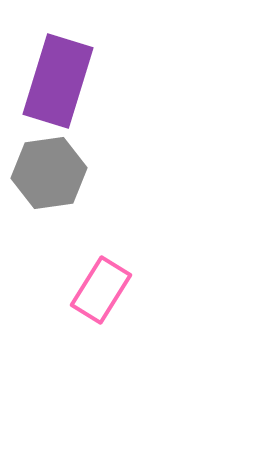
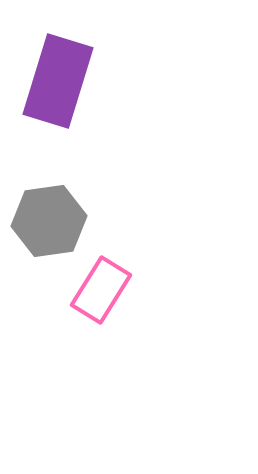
gray hexagon: moved 48 px down
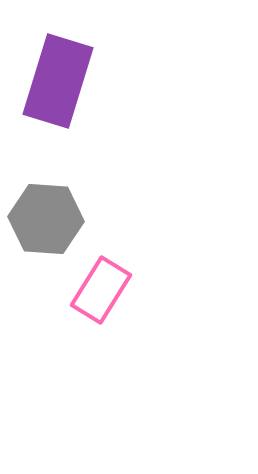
gray hexagon: moved 3 px left, 2 px up; rotated 12 degrees clockwise
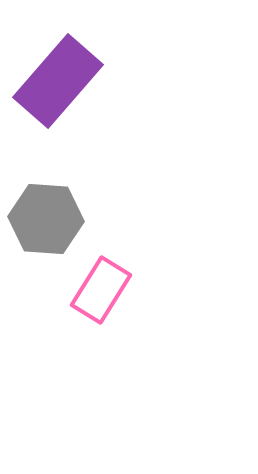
purple rectangle: rotated 24 degrees clockwise
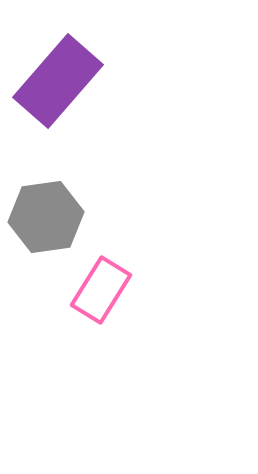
gray hexagon: moved 2 px up; rotated 12 degrees counterclockwise
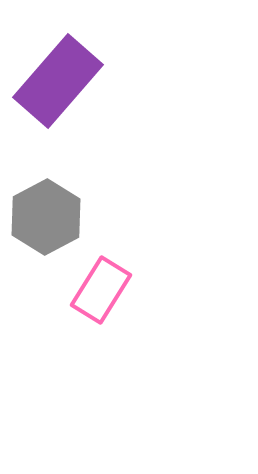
gray hexagon: rotated 20 degrees counterclockwise
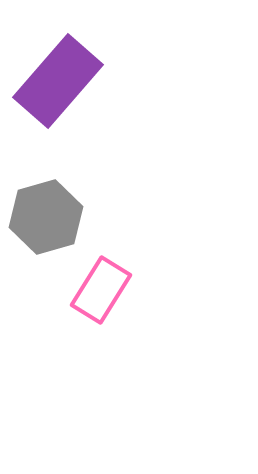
gray hexagon: rotated 12 degrees clockwise
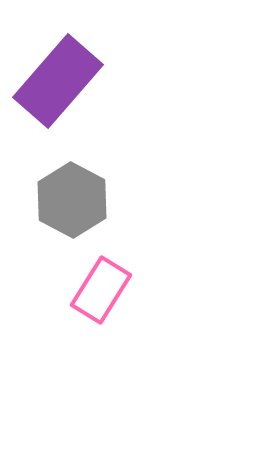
gray hexagon: moved 26 px right, 17 px up; rotated 16 degrees counterclockwise
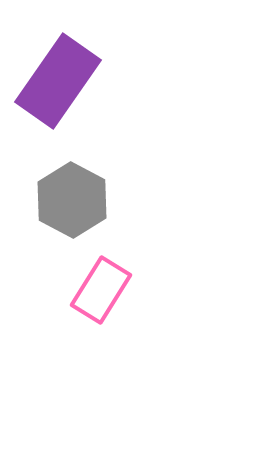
purple rectangle: rotated 6 degrees counterclockwise
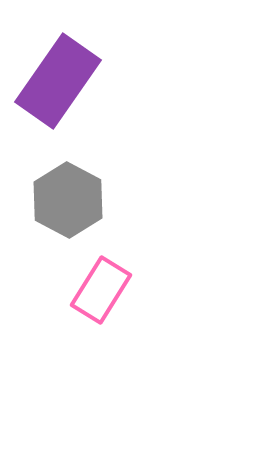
gray hexagon: moved 4 px left
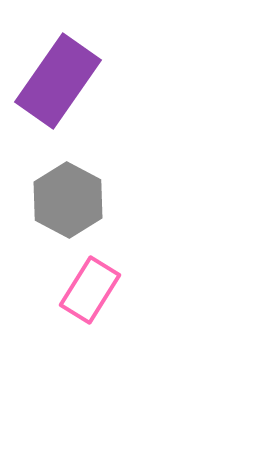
pink rectangle: moved 11 px left
